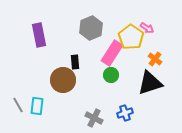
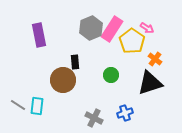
yellow pentagon: moved 1 px right, 4 px down
pink rectangle: moved 24 px up
gray line: rotated 28 degrees counterclockwise
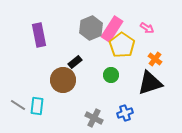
yellow pentagon: moved 10 px left, 4 px down
black rectangle: rotated 56 degrees clockwise
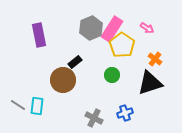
green circle: moved 1 px right
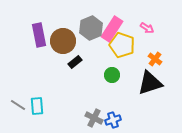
yellow pentagon: rotated 15 degrees counterclockwise
brown circle: moved 39 px up
cyan rectangle: rotated 12 degrees counterclockwise
blue cross: moved 12 px left, 7 px down
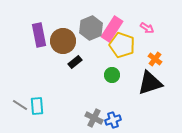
gray line: moved 2 px right
